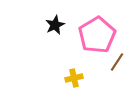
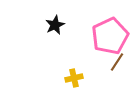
pink pentagon: moved 13 px right, 1 px down; rotated 6 degrees clockwise
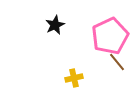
brown line: rotated 72 degrees counterclockwise
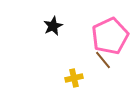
black star: moved 2 px left, 1 px down
brown line: moved 14 px left, 2 px up
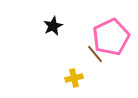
pink pentagon: moved 1 px right, 1 px down
brown line: moved 8 px left, 6 px up
